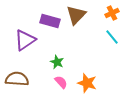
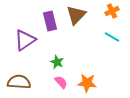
orange cross: moved 2 px up
purple rectangle: rotated 60 degrees clockwise
cyan line: rotated 21 degrees counterclockwise
brown semicircle: moved 2 px right, 3 px down
orange star: rotated 12 degrees counterclockwise
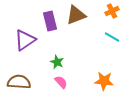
brown triangle: rotated 25 degrees clockwise
orange star: moved 17 px right, 2 px up
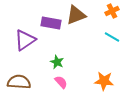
purple rectangle: moved 1 px right, 2 px down; rotated 66 degrees counterclockwise
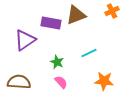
cyan line: moved 23 px left, 16 px down; rotated 56 degrees counterclockwise
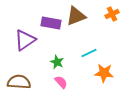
orange cross: moved 3 px down
brown triangle: moved 1 px down
orange star: moved 8 px up
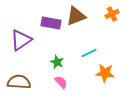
purple triangle: moved 4 px left
orange star: moved 1 px right
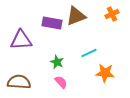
purple rectangle: moved 1 px right
purple triangle: rotated 30 degrees clockwise
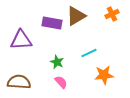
brown triangle: rotated 10 degrees counterclockwise
orange star: moved 1 px left, 2 px down; rotated 12 degrees counterclockwise
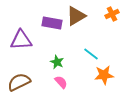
cyan line: moved 2 px right, 1 px down; rotated 63 degrees clockwise
brown semicircle: rotated 30 degrees counterclockwise
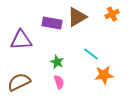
brown triangle: moved 1 px right, 1 px down
pink semicircle: moved 2 px left; rotated 24 degrees clockwise
